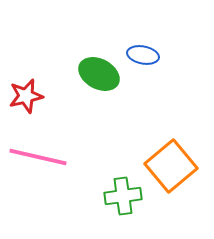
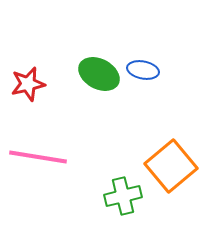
blue ellipse: moved 15 px down
red star: moved 2 px right, 12 px up
pink line: rotated 4 degrees counterclockwise
green cross: rotated 6 degrees counterclockwise
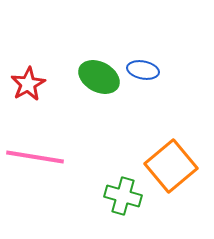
green ellipse: moved 3 px down
red star: rotated 16 degrees counterclockwise
pink line: moved 3 px left
green cross: rotated 30 degrees clockwise
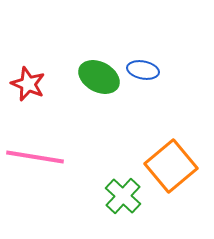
red star: rotated 20 degrees counterclockwise
green cross: rotated 27 degrees clockwise
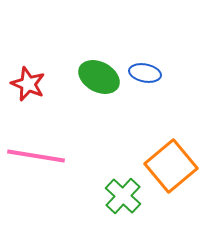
blue ellipse: moved 2 px right, 3 px down
pink line: moved 1 px right, 1 px up
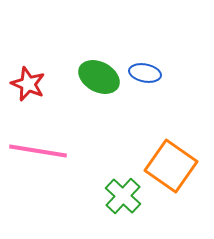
pink line: moved 2 px right, 5 px up
orange square: rotated 15 degrees counterclockwise
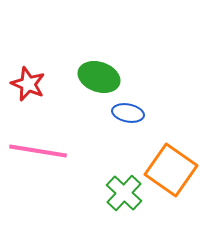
blue ellipse: moved 17 px left, 40 px down
green ellipse: rotated 9 degrees counterclockwise
orange square: moved 4 px down
green cross: moved 1 px right, 3 px up
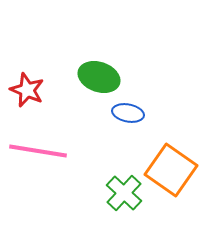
red star: moved 1 px left, 6 px down
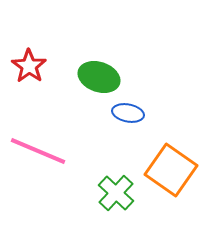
red star: moved 2 px right, 24 px up; rotated 12 degrees clockwise
pink line: rotated 14 degrees clockwise
green cross: moved 8 px left
